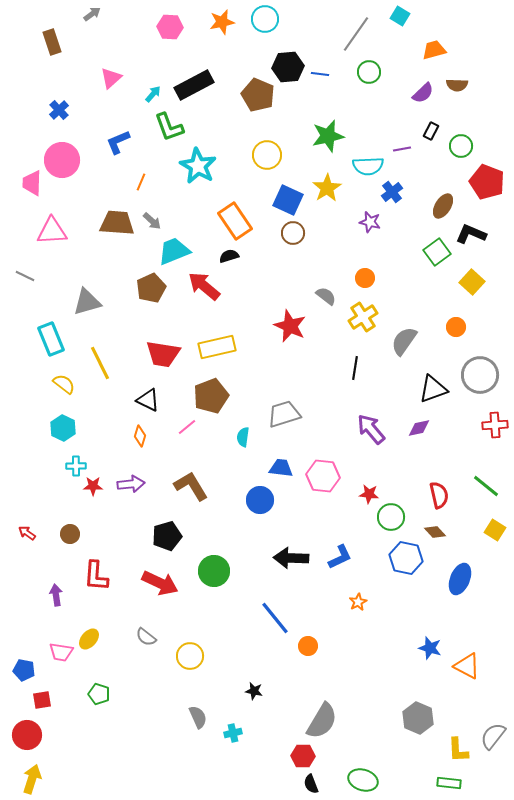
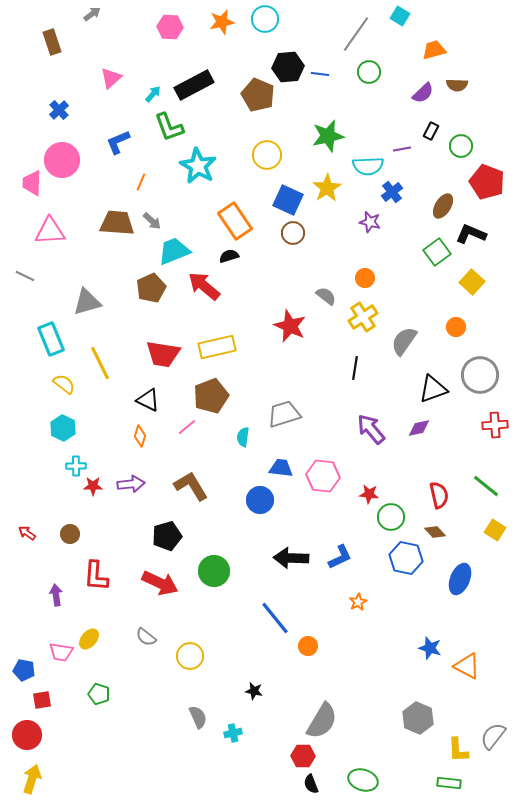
pink triangle at (52, 231): moved 2 px left
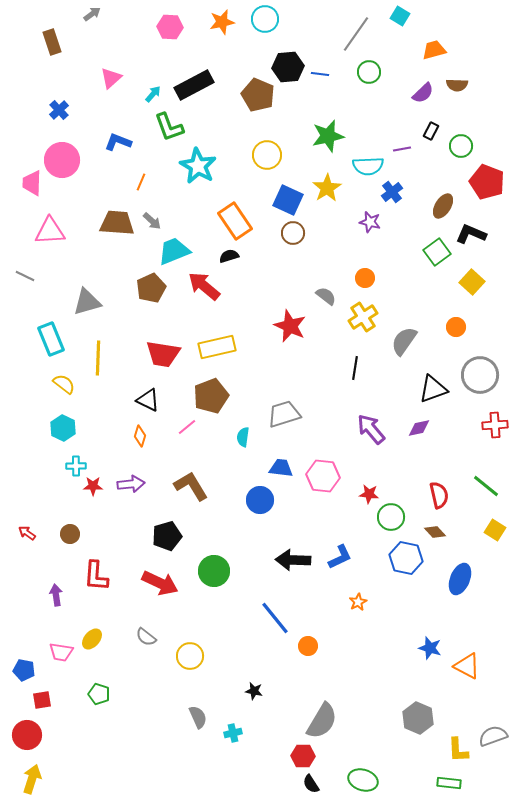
blue L-shape at (118, 142): rotated 44 degrees clockwise
yellow line at (100, 363): moved 2 px left, 5 px up; rotated 28 degrees clockwise
black arrow at (291, 558): moved 2 px right, 2 px down
yellow ellipse at (89, 639): moved 3 px right
gray semicircle at (493, 736): rotated 32 degrees clockwise
black semicircle at (311, 784): rotated 12 degrees counterclockwise
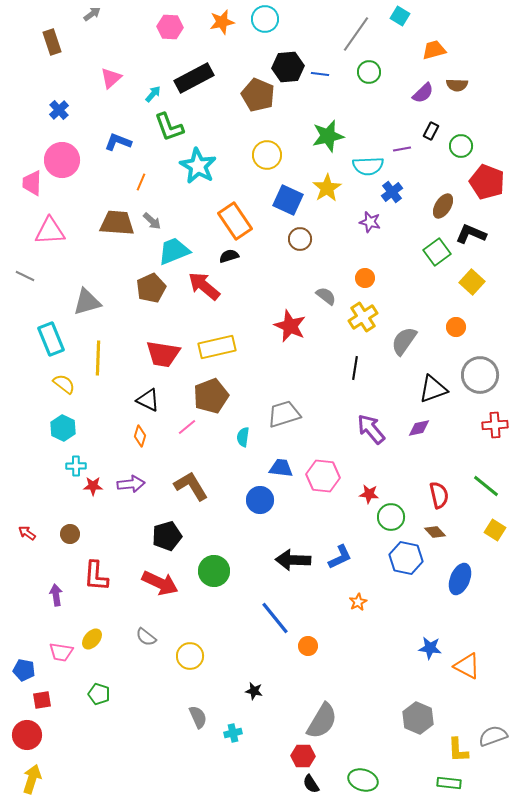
black rectangle at (194, 85): moved 7 px up
brown circle at (293, 233): moved 7 px right, 6 px down
blue star at (430, 648): rotated 10 degrees counterclockwise
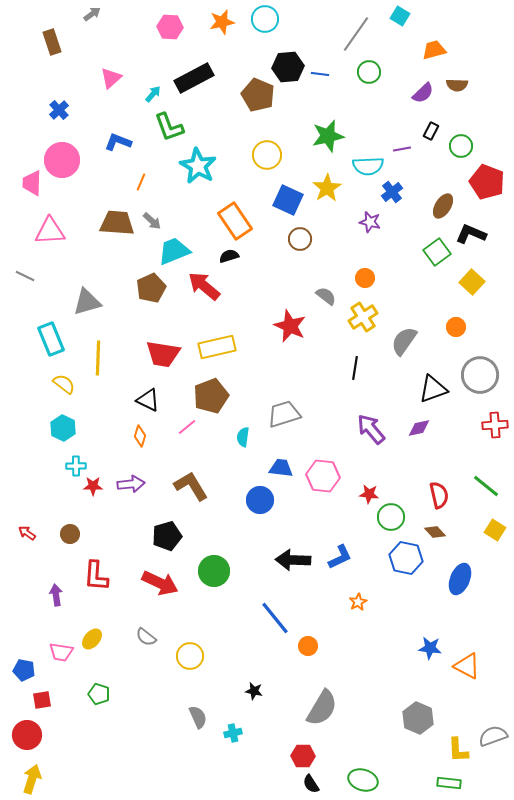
gray semicircle at (322, 721): moved 13 px up
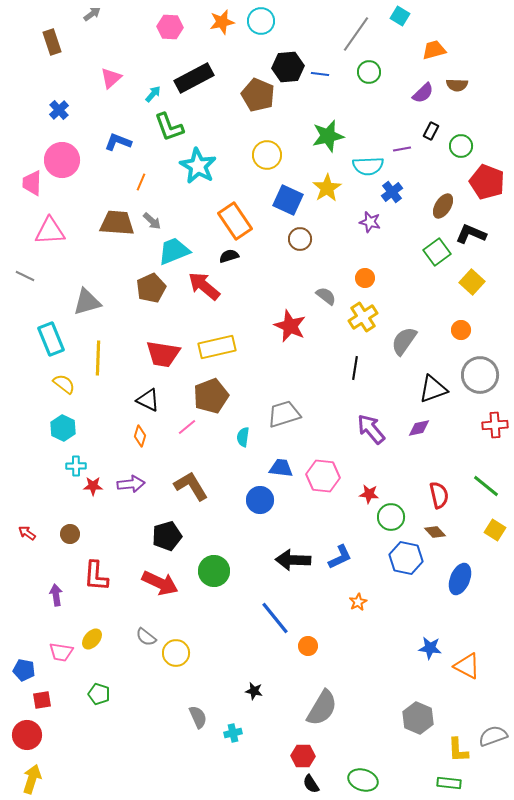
cyan circle at (265, 19): moved 4 px left, 2 px down
orange circle at (456, 327): moved 5 px right, 3 px down
yellow circle at (190, 656): moved 14 px left, 3 px up
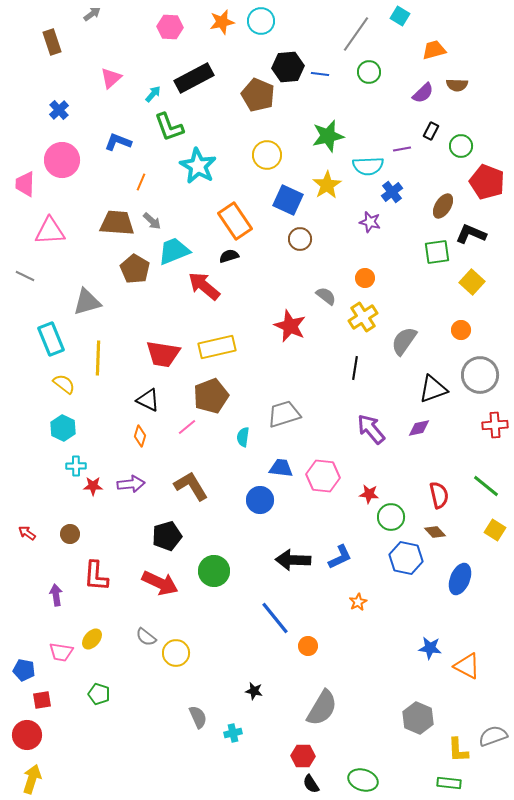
pink trapezoid at (32, 183): moved 7 px left, 1 px down
yellow star at (327, 188): moved 3 px up
green square at (437, 252): rotated 28 degrees clockwise
brown pentagon at (151, 288): moved 16 px left, 19 px up; rotated 16 degrees counterclockwise
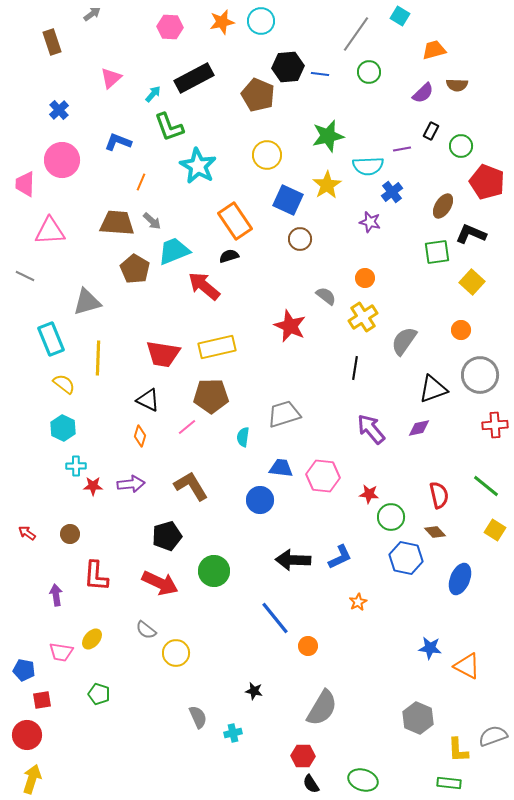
brown pentagon at (211, 396): rotated 20 degrees clockwise
gray semicircle at (146, 637): moved 7 px up
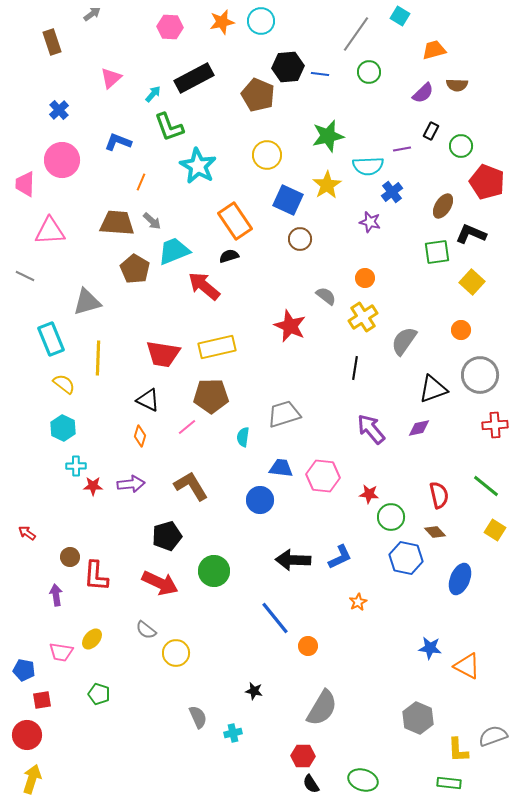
brown circle at (70, 534): moved 23 px down
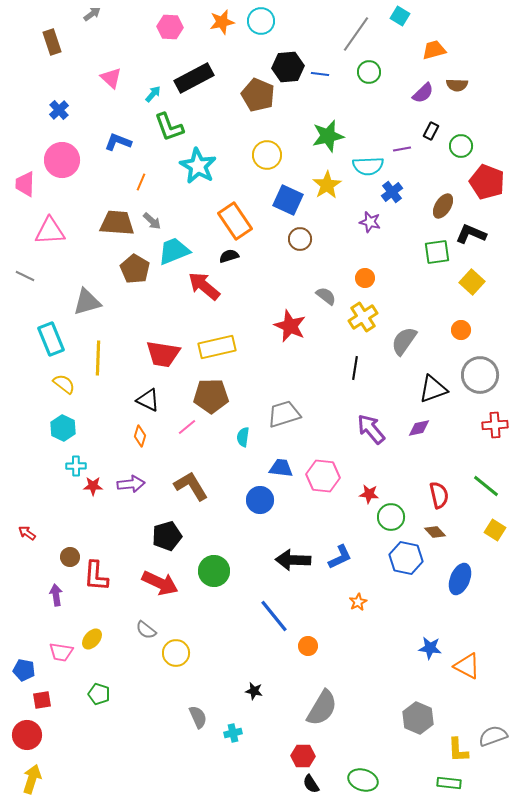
pink triangle at (111, 78): rotated 35 degrees counterclockwise
blue line at (275, 618): moved 1 px left, 2 px up
